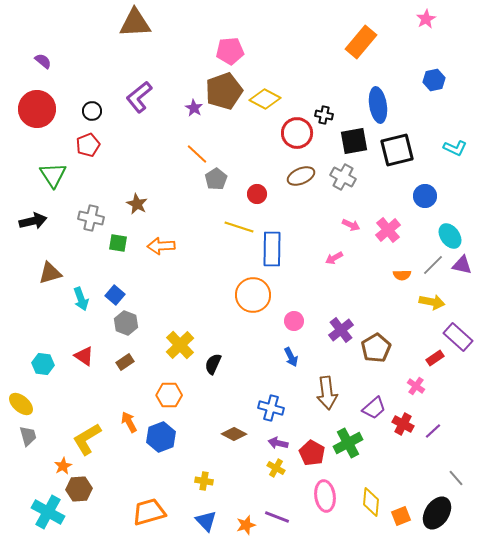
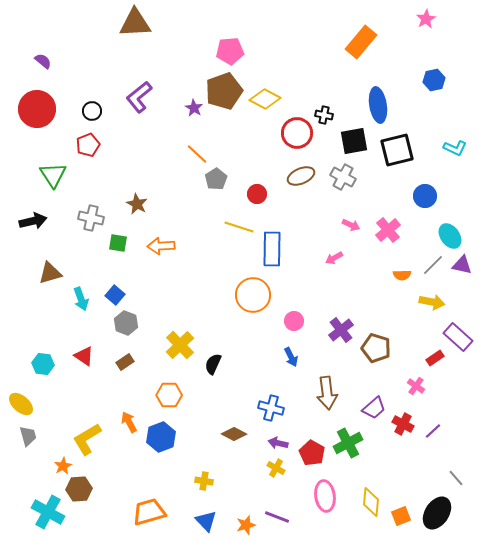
brown pentagon at (376, 348): rotated 24 degrees counterclockwise
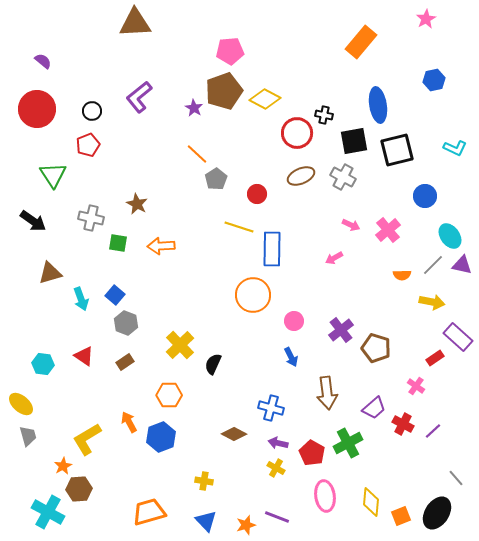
black arrow at (33, 221): rotated 48 degrees clockwise
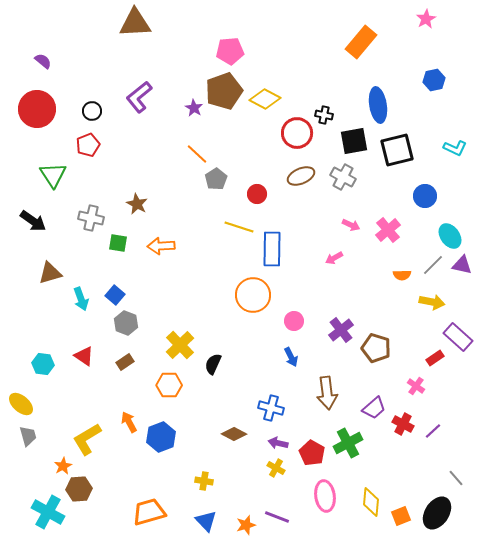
orange hexagon at (169, 395): moved 10 px up
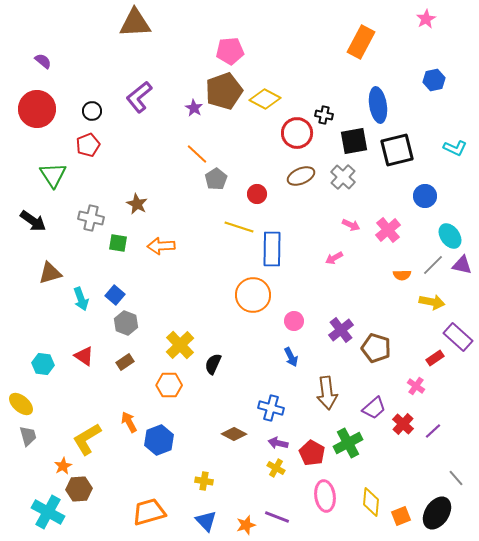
orange rectangle at (361, 42): rotated 12 degrees counterclockwise
gray cross at (343, 177): rotated 15 degrees clockwise
red cross at (403, 424): rotated 15 degrees clockwise
blue hexagon at (161, 437): moved 2 px left, 3 px down
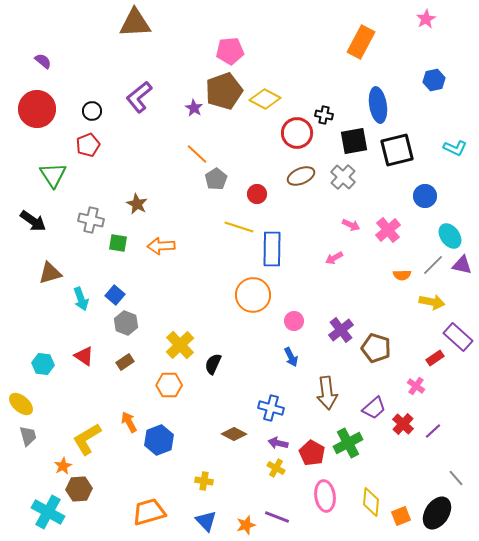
gray cross at (91, 218): moved 2 px down
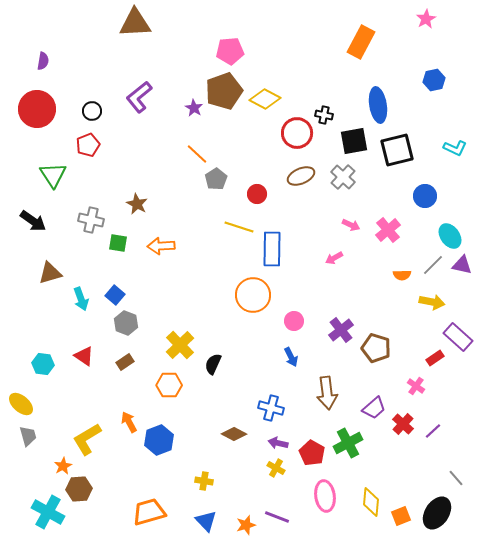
purple semicircle at (43, 61): rotated 60 degrees clockwise
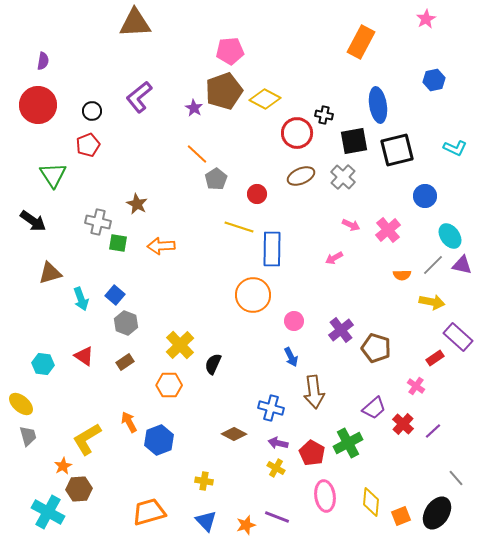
red circle at (37, 109): moved 1 px right, 4 px up
gray cross at (91, 220): moved 7 px right, 2 px down
brown arrow at (327, 393): moved 13 px left, 1 px up
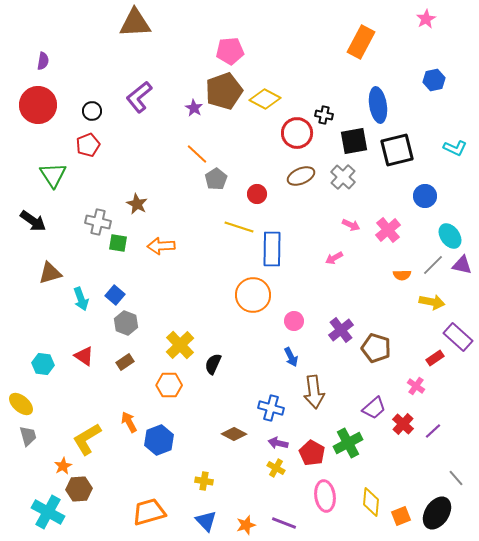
purple line at (277, 517): moved 7 px right, 6 px down
